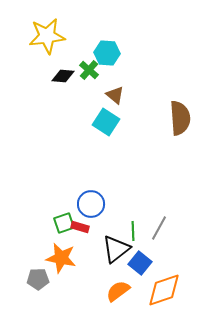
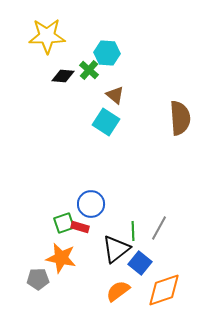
yellow star: rotated 6 degrees clockwise
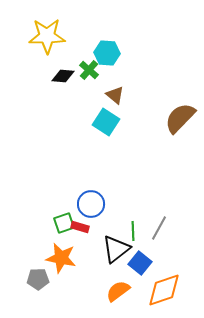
brown semicircle: rotated 132 degrees counterclockwise
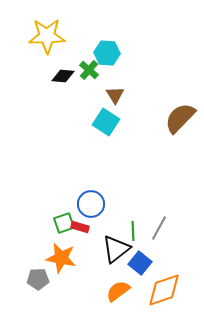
brown triangle: rotated 18 degrees clockwise
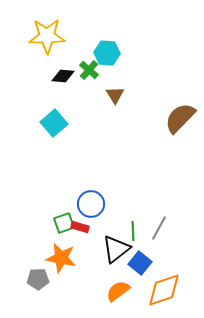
cyan square: moved 52 px left, 1 px down; rotated 16 degrees clockwise
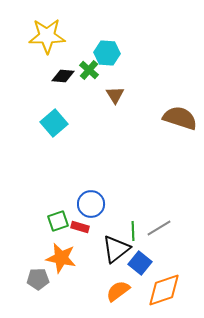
brown semicircle: rotated 64 degrees clockwise
green square: moved 6 px left, 2 px up
gray line: rotated 30 degrees clockwise
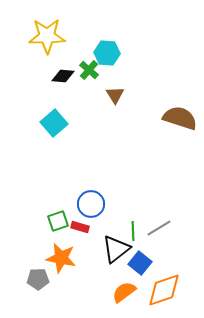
orange semicircle: moved 6 px right, 1 px down
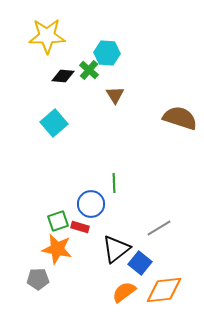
green line: moved 19 px left, 48 px up
orange star: moved 4 px left, 9 px up
orange diamond: rotated 12 degrees clockwise
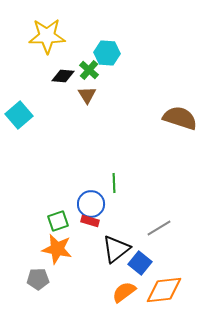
brown triangle: moved 28 px left
cyan square: moved 35 px left, 8 px up
red rectangle: moved 10 px right, 6 px up
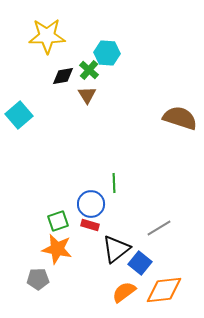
black diamond: rotated 15 degrees counterclockwise
red rectangle: moved 4 px down
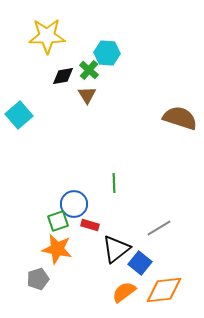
blue circle: moved 17 px left
gray pentagon: rotated 15 degrees counterclockwise
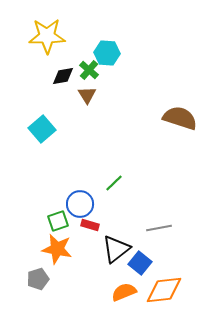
cyan square: moved 23 px right, 14 px down
green line: rotated 48 degrees clockwise
blue circle: moved 6 px right
gray line: rotated 20 degrees clockwise
orange semicircle: rotated 15 degrees clockwise
